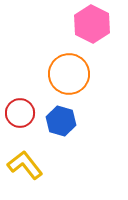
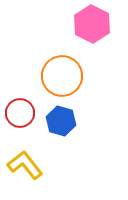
orange circle: moved 7 px left, 2 px down
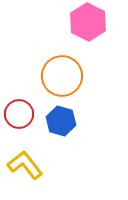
pink hexagon: moved 4 px left, 2 px up
red circle: moved 1 px left, 1 px down
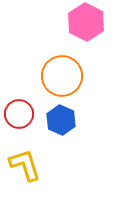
pink hexagon: moved 2 px left
blue hexagon: moved 1 px up; rotated 8 degrees clockwise
yellow L-shape: rotated 21 degrees clockwise
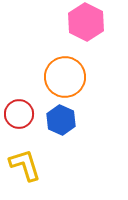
orange circle: moved 3 px right, 1 px down
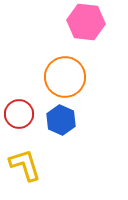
pink hexagon: rotated 21 degrees counterclockwise
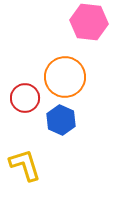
pink hexagon: moved 3 px right
red circle: moved 6 px right, 16 px up
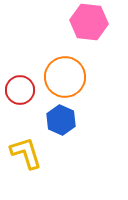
red circle: moved 5 px left, 8 px up
yellow L-shape: moved 1 px right, 12 px up
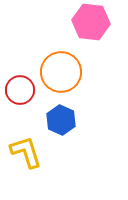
pink hexagon: moved 2 px right
orange circle: moved 4 px left, 5 px up
yellow L-shape: moved 1 px up
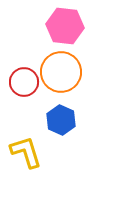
pink hexagon: moved 26 px left, 4 px down
red circle: moved 4 px right, 8 px up
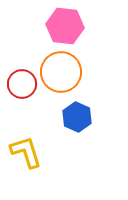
red circle: moved 2 px left, 2 px down
blue hexagon: moved 16 px right, 3 px up
